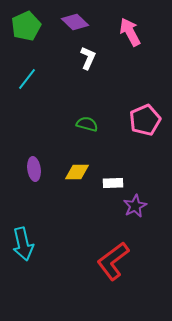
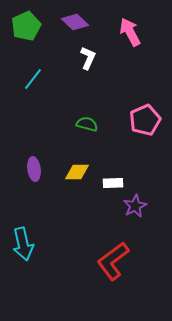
cyan line: moved 6 px right
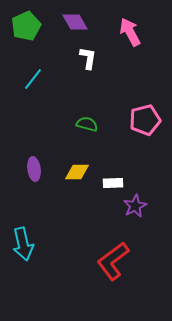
purple diamond: rotated 16 degrees clockwise
white L-shape: rotated 15 degrees counterclockwise
pink pentagon: rotated 8 degrees clockwise
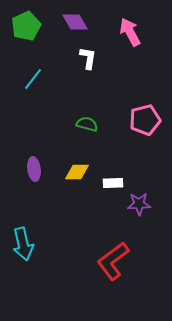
purple star: moved 4 px right, 2 px up; rotated 25 degrees clockwise
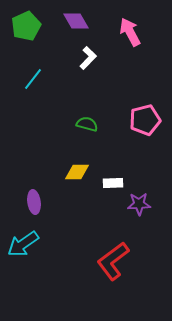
purple diamond: moved 1 px right, 1 px up
white L-shape: rotated 35 degrees clockwise
purple ellipse: moved 33 px down
cyan arrow: rotated 68 degrees clockwise
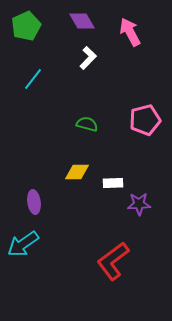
purple diamond: moved 6 px right
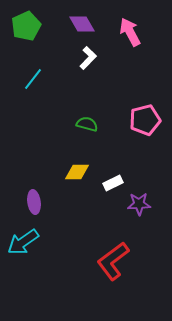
purple diamond: moved 3 px down
white rectangle: rotated 24 degrees counterclockwise
cyan arrow: moved 2 px up
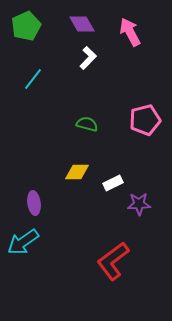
purple ellipse: moved 1 px down
